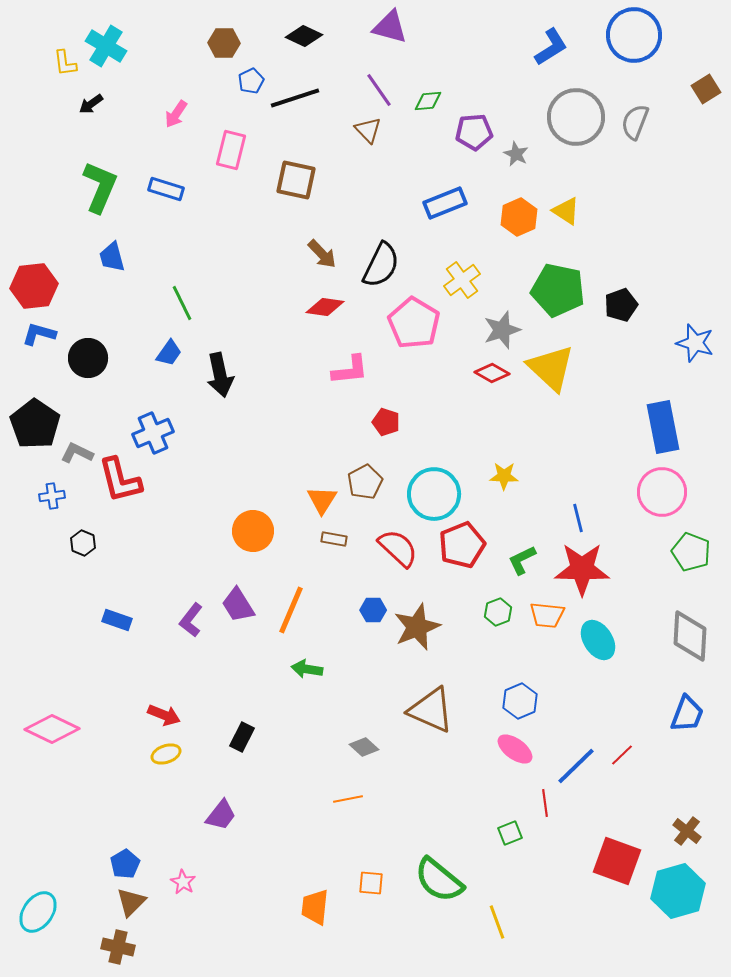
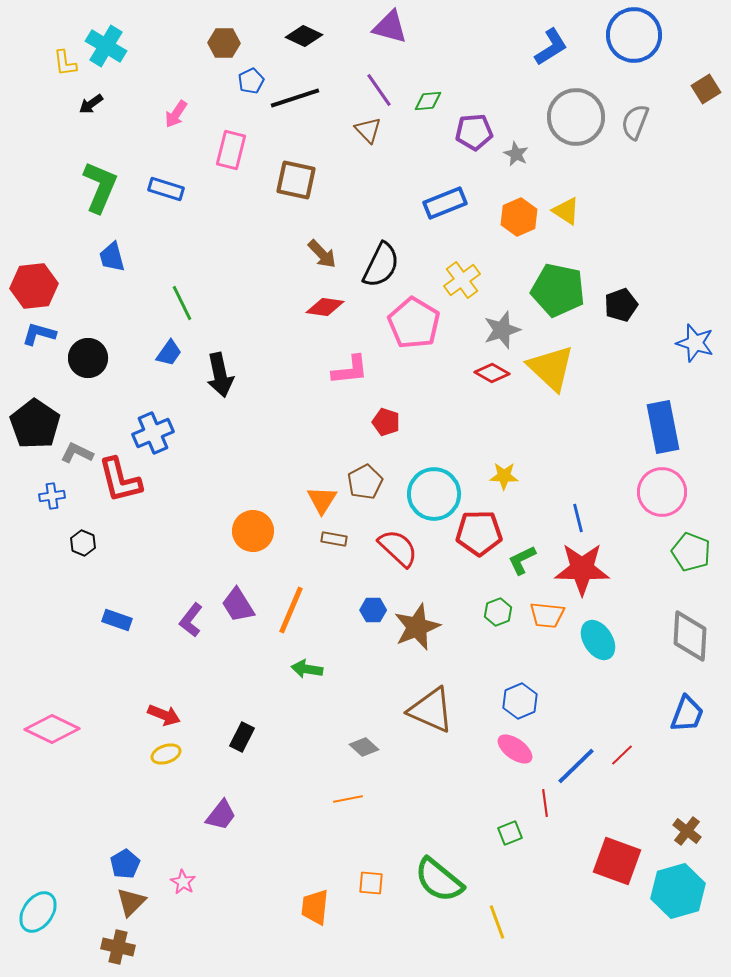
red pentagon at (462, 545): moved 17 px right, 12 px up; rotated 21 degrees clockwise
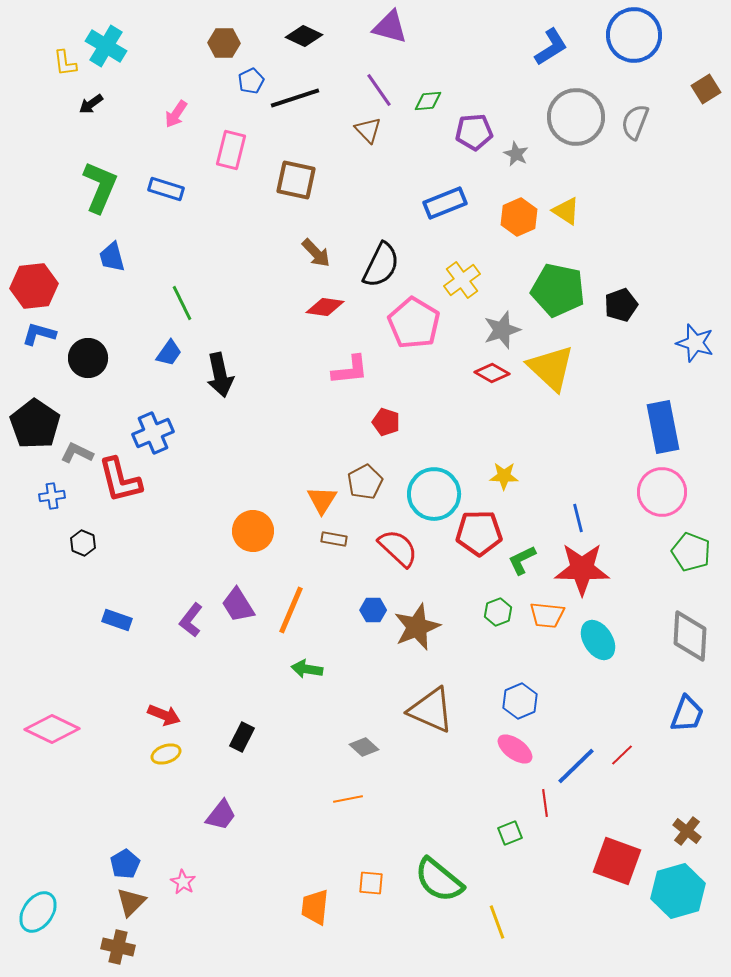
brown arrow at (322, 254): moved 6 px left, 1 px up
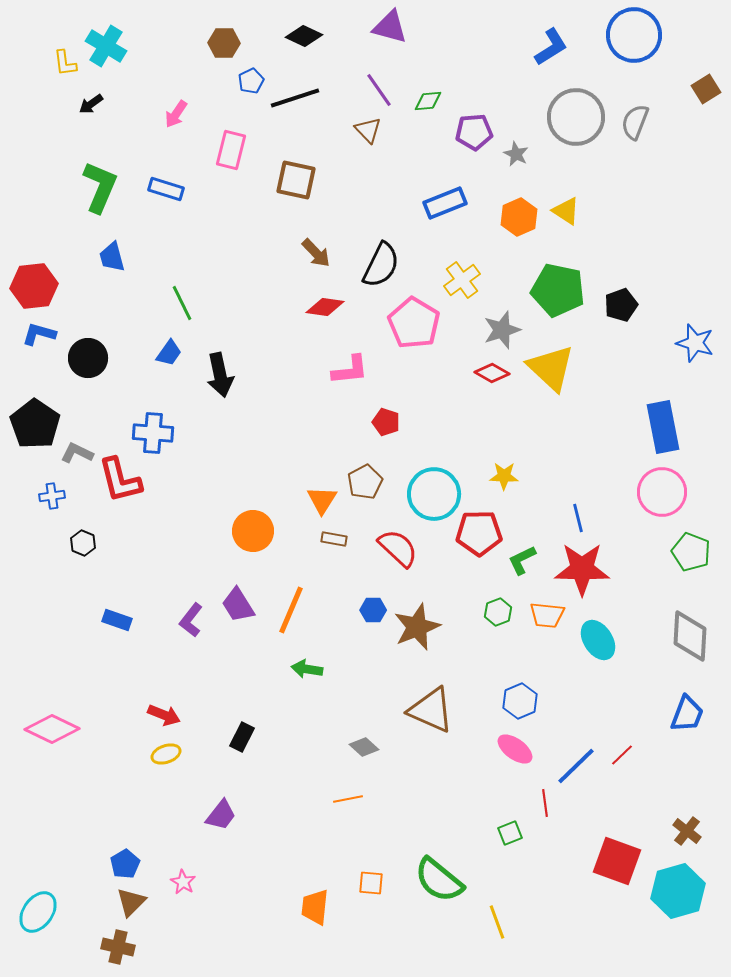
blue cross at (153, 433): rotated 27 degrees clockwise
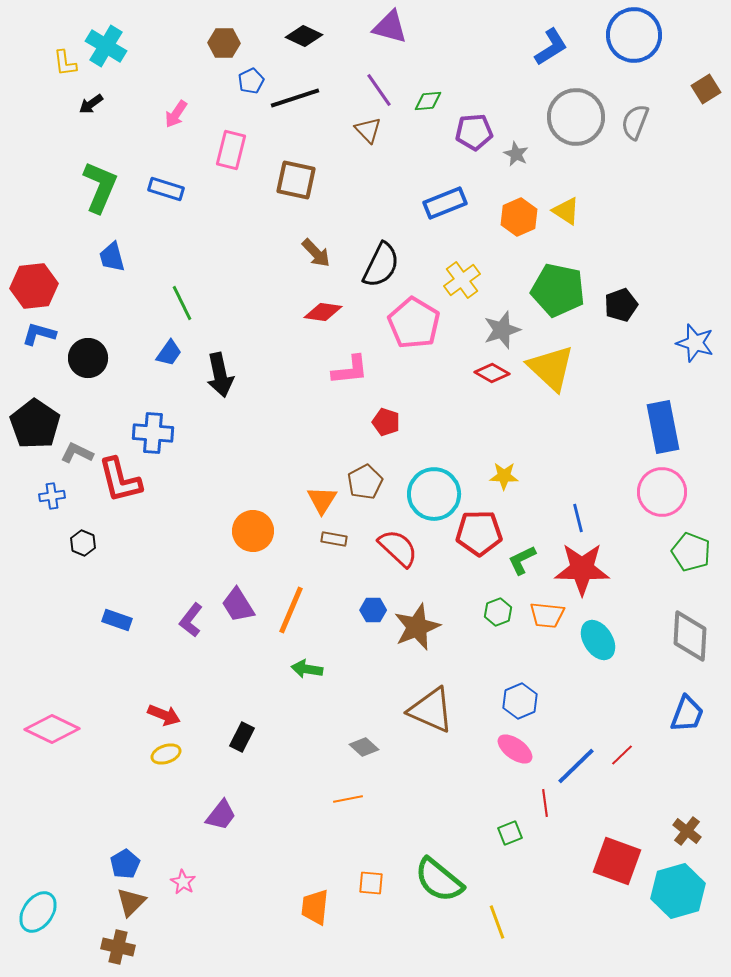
red diamond at (325, 307): moved 2 px left, 5 px down
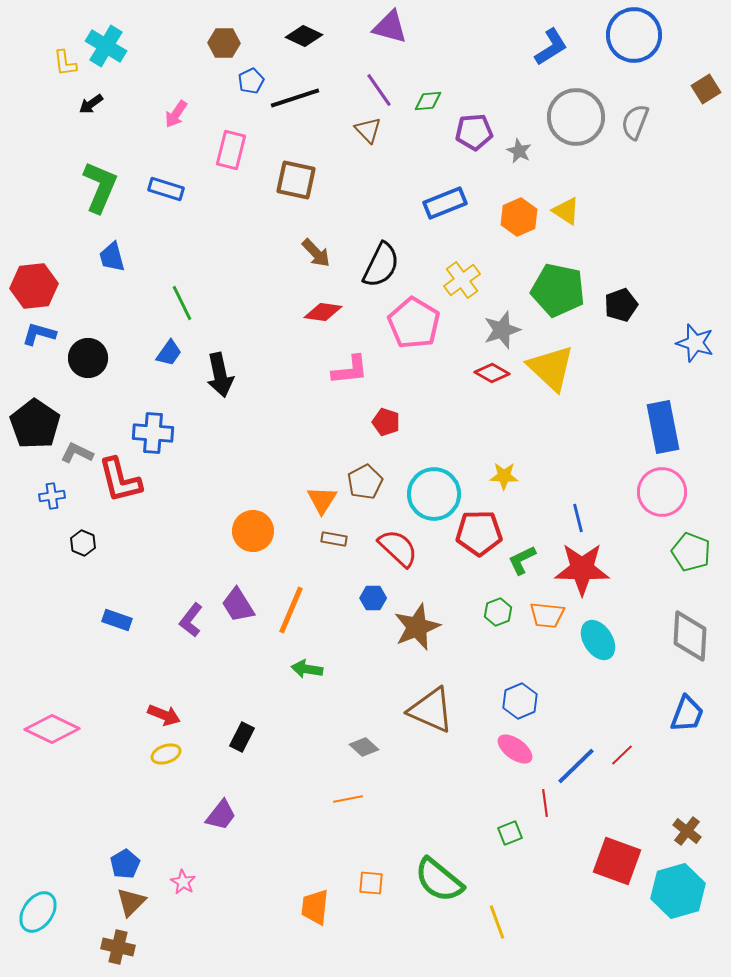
gray star at (516, 154): moved 3 px right, 3 px up
blue hexagon at (373, 610): moved 12 px up
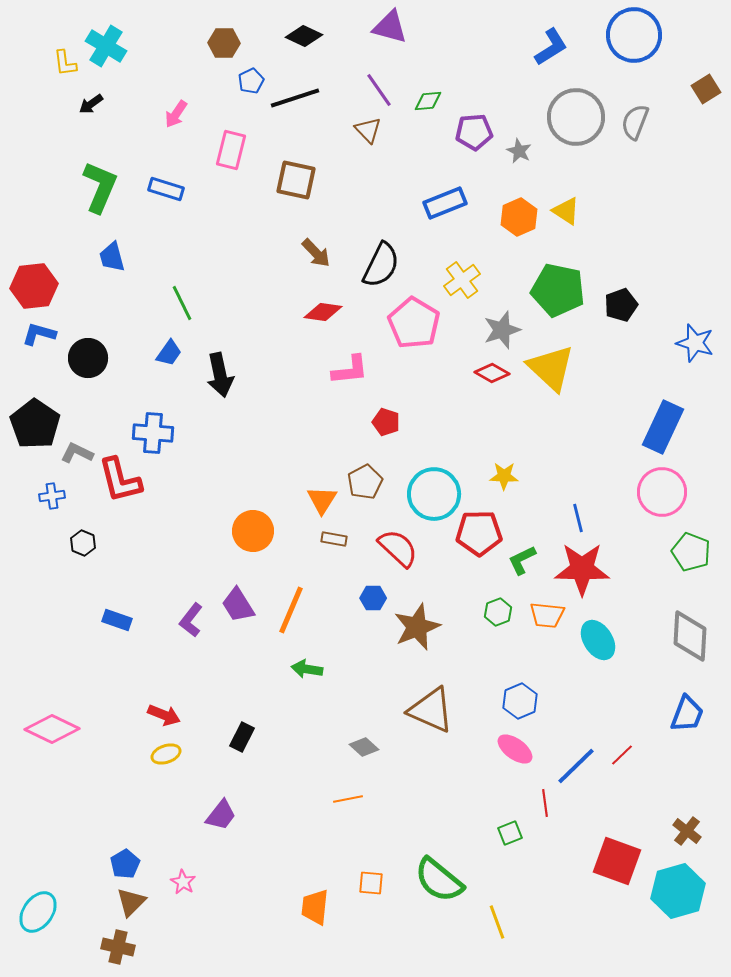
blue rectangle at (663, 427): rotated 36 degrees clockwise
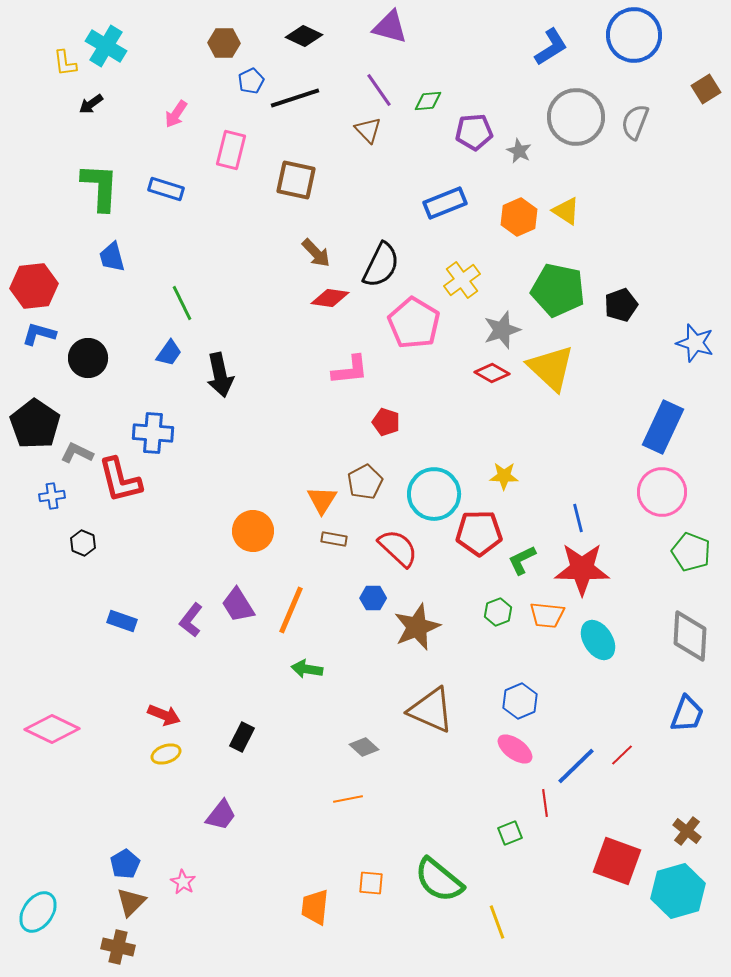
green L-shape at (100, 187): rotated 20 degrees counterclockwise
red diamond at (323, 312): moved 7 px right, 14 px up
blue rectangle at (117, 620): moved 5 px right, 1 px down
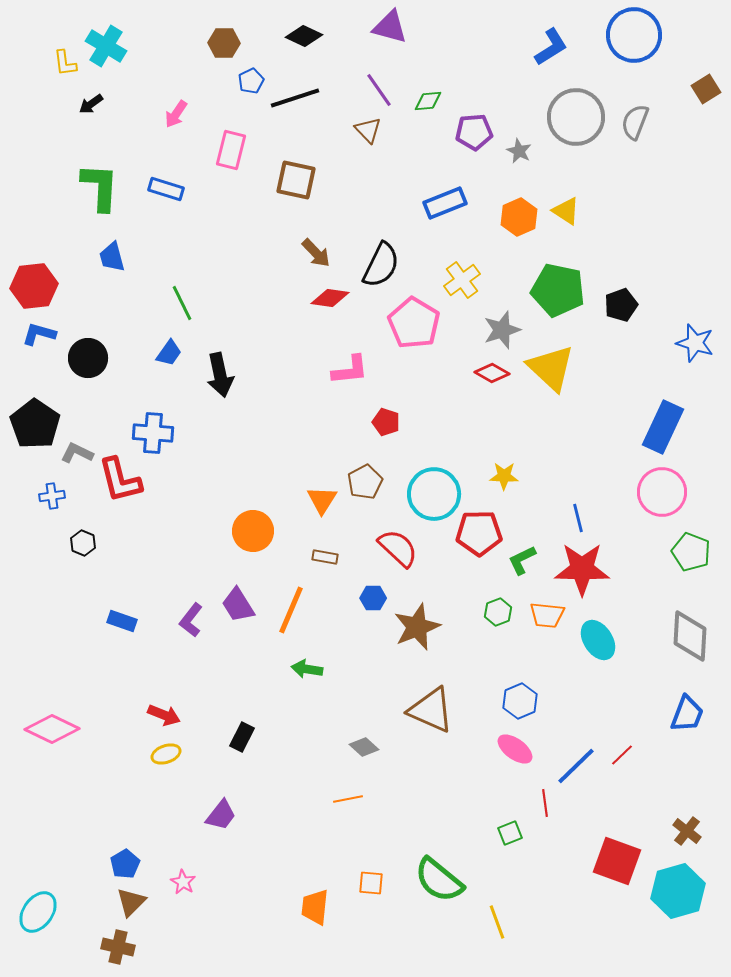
brown rectangle at (334, 539): moved 9 px left, 18 px down
